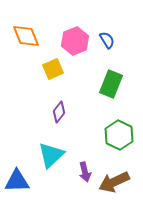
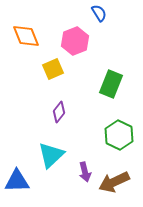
blue semicircle: moved 8 px left, 27 px up
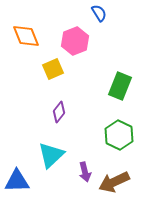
green rectangle: moved 9 px right, 2 px down
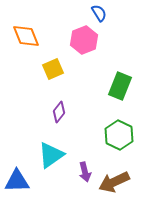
pink hexagon: moved 9 px right, 1 px up
cyan triangle: rotated 8 degrees clockwise
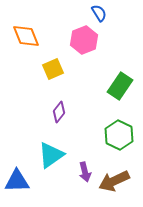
green rectangle: rotated 12 degrees clockwise
brown arrow: moved 1 px up
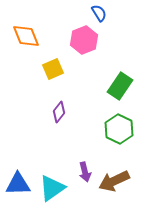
green hexagon: moved 6 px up
cyan triangle: moved 1 px right, 33 px down
blue triangle: moved 1 px right, 3 px down
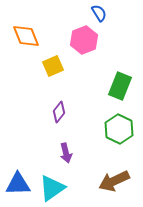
yellow square: moved 3 px up
green rectangle: rotated 12 degrees counterclockwise
purple arrow: moved 19 px left, 19 px up
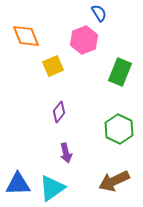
green rectangle: moved 14 px up
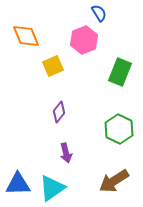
brown arrow: rotated 8 degrees counterclockwise
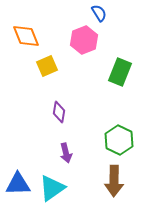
yellow square: moved 6 px left
purple diamond: rotated 30 degrees counterclockwise
green hexagon: moved 11 px down
brown arrow: rotated 56 degrees counterclockwise
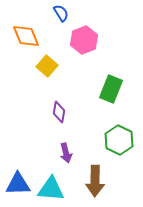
blue semicircle: moved 38 px left
yellow square: rotated 25 degrees counterclockwise
green rectangle: moved 9 px left, 17 px down
brown arrow: moved 19 px left
cyan triangle: moved 1 px left, 1 px down; rotated 40 degrees clockwise
